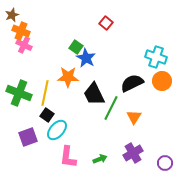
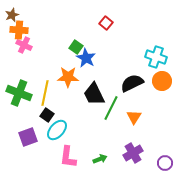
orange cross: moved 2 px left, 1 px up; rotated 18 degrees counterclockwise
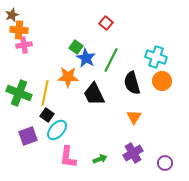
pink cross: rotated 35 degrees counterclockwise
black semicircle: rotated 80 degrees counterclockwise
green line: moved 48 px up
purple square: moved 1 px up
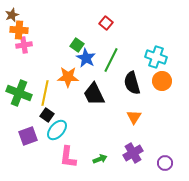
green square: moved 1 px right, 2 px up
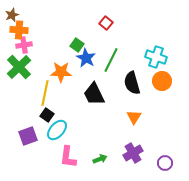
orange star: moved 7 px left, 5 px up
green cross: moved 26 px up; rotated 25 degrees clockwise
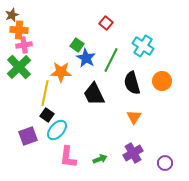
cyan cross: moved 13 px left, 11 px up; rotated 15 degrees clockwise
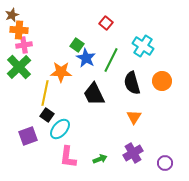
cyan ellipse: moved 3 px right, 1 px up
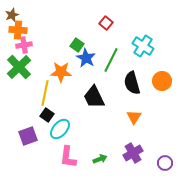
orange cross: moved 1 px left
black trapezoid: moved 3 px down
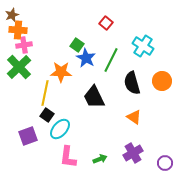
orange triangle: rotated 28 degrees counterclockwise
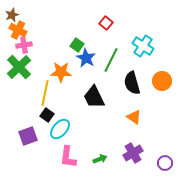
orange cross: rotated 24 degrees clockwise
